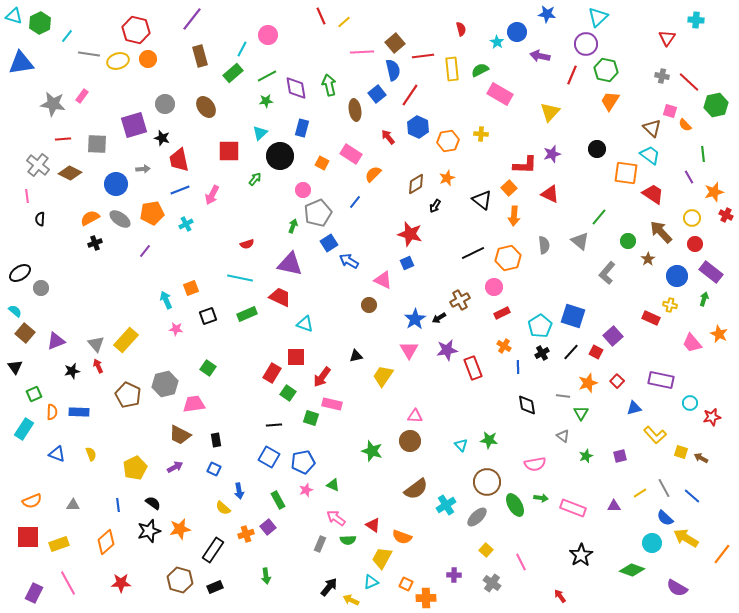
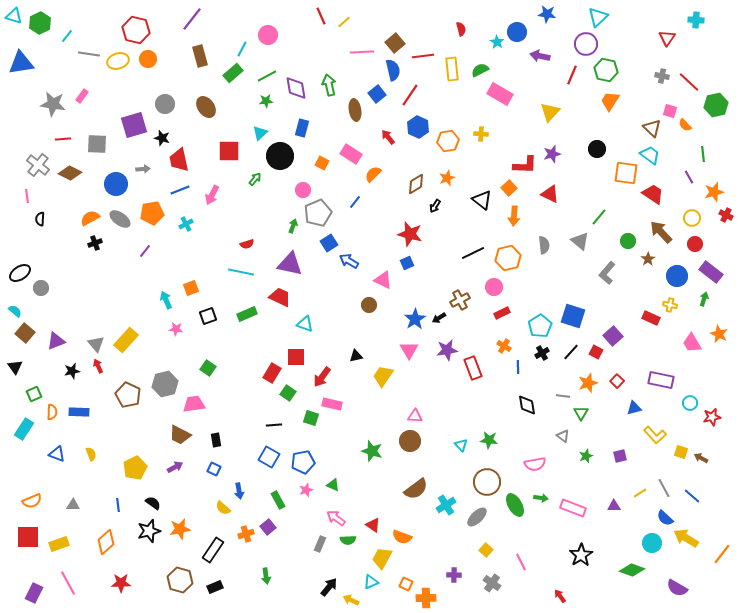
cyan line at (240, 278): moved 1 px right, 6 px up
pink trapezoid at (692, 343): rotated 10 degrees clockwise
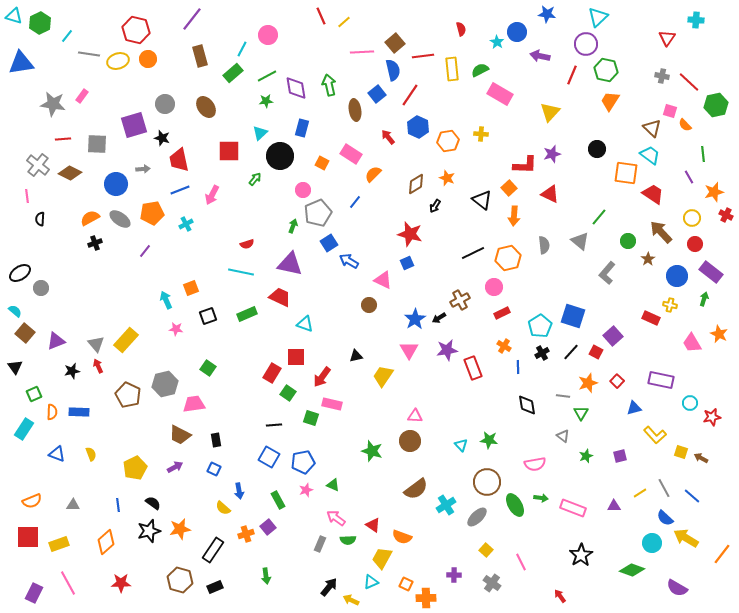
orange star at (447, 178): rotated 28 degrees counterclockwise
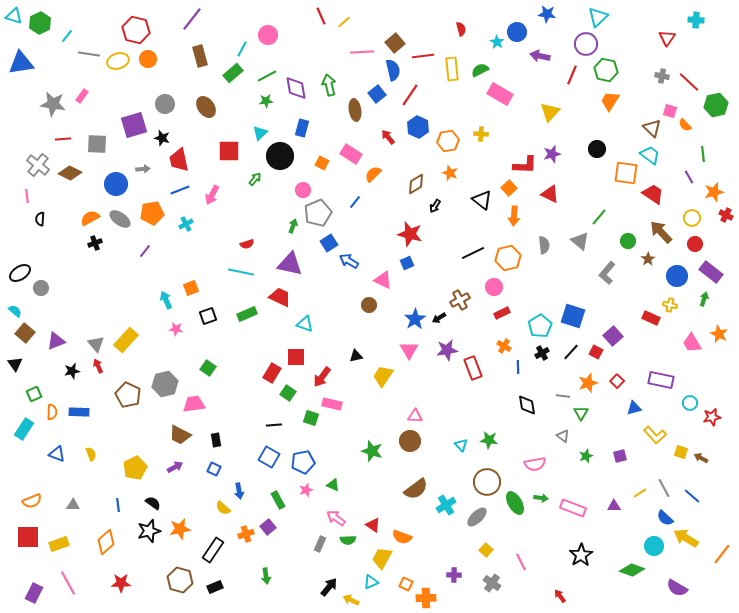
orange star at (447, 178): moved 3 px right, 5 px up
black triangle at (15, 367): moved 3 px up
green ellipse at (515, 505): moved 2 px up
cyan circle at (652, 543): moved 2 px right, 3 px down
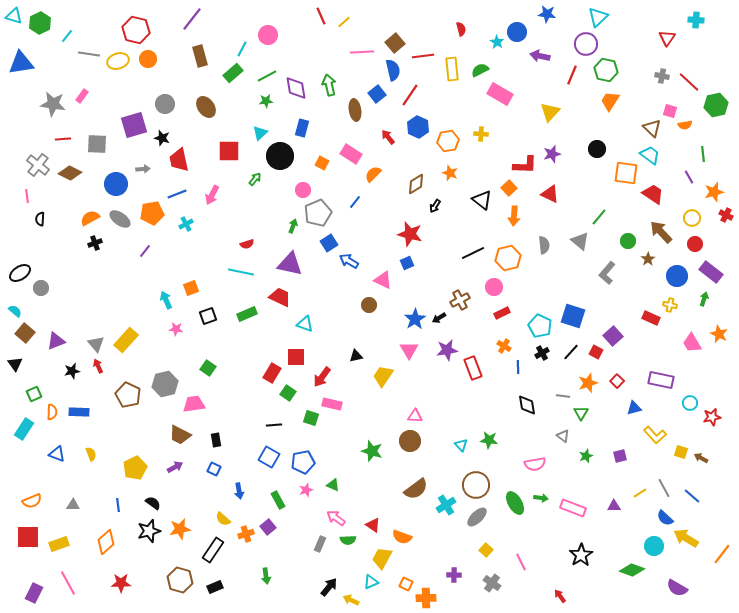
orange semicircle at (685, 125): rotated 56 degrees counterclockwise
blue line at (180, 190): moved 3 px left, 4 px down
cyan pentagon at (540, 326): rotated 15 degrees counterclockwise
brown circle at (487, 482): moved 11 px left, 3 px down
yellow semicircle at (223, 508): moved 11 px down
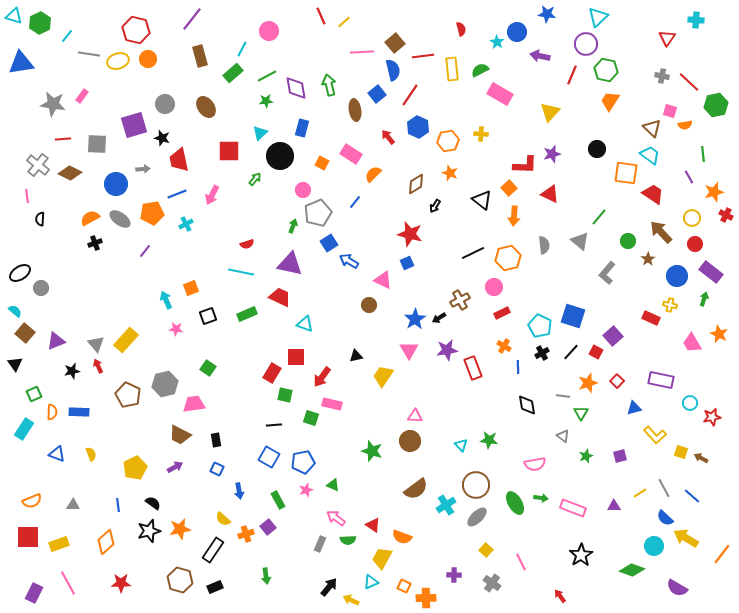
pink circle at (268, 35): moved 1 px right, 4 px up
green square at (288, 393): moved 3 px left, 2 px down; rotated 21 degrees counterclockwise
blue square at (214, 469): moved 3 px right
orange square at (406, 584): moved 2 px left, 2 px down
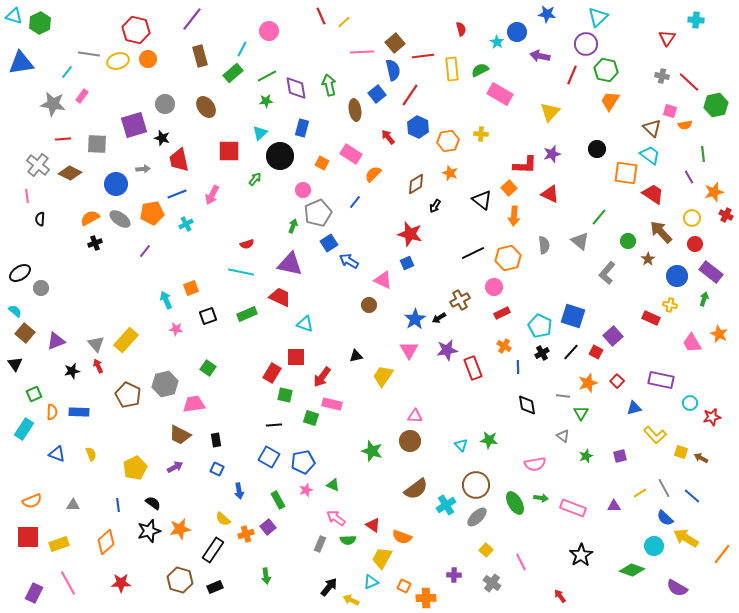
cyan line at (67, 36): moved 36 px down
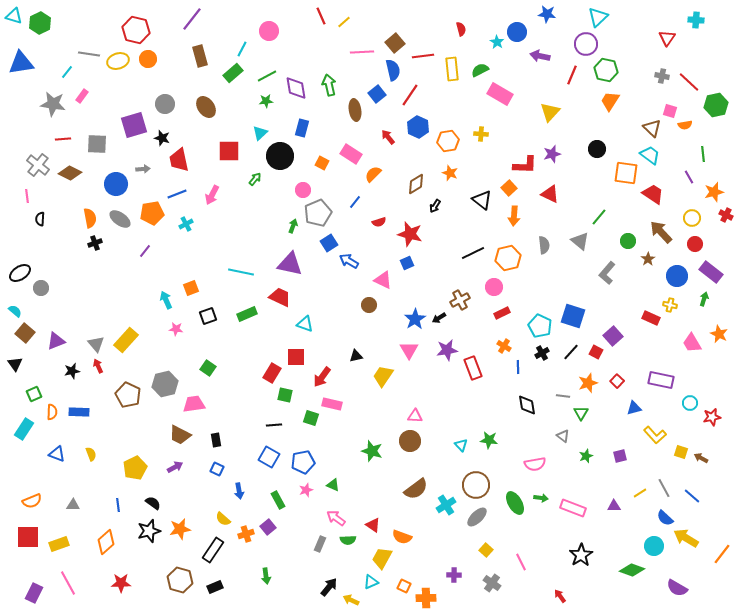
orange semicircle at (90, 218): rotated 108 degrees clockwise
red semicircle at (247, 244): moved 132 px right, 22 px up
